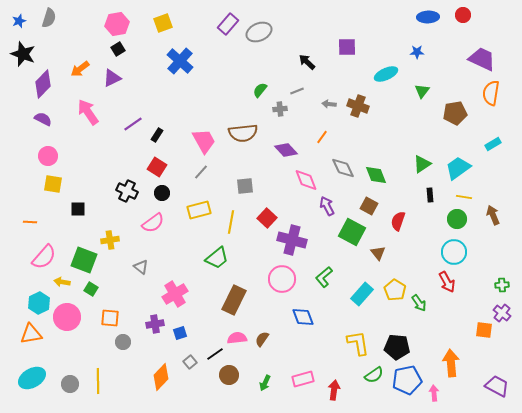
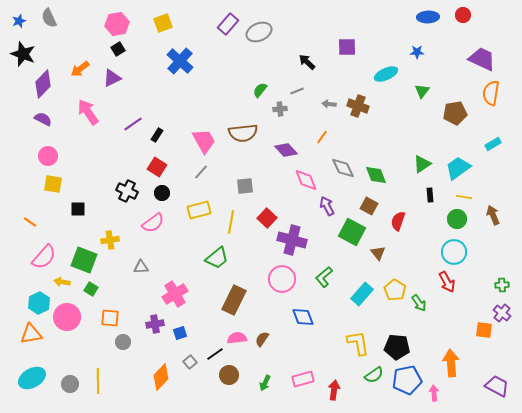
gray semicircle at (49, 18): rotated 138 degrees clockwise
orange line at (30, 222): rotated 32 degrees clockwise
gray triangle at (141, 267): rotated 42 degrees counterclockwise
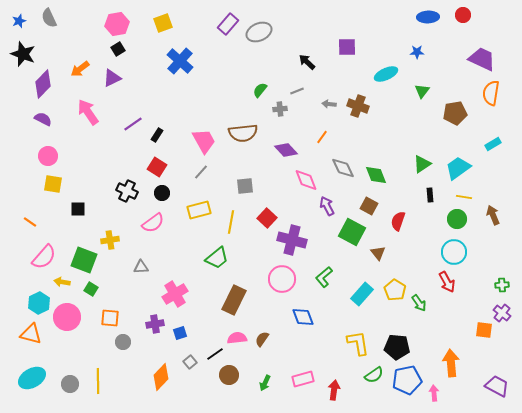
orange triangle at (31, 334): rotated 25 degrees clockwise
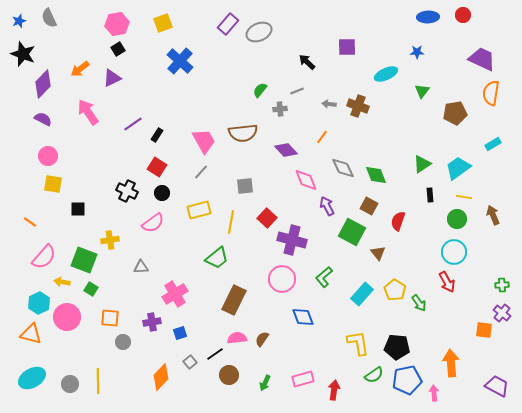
purple cross at (155, 324): moved 3 px left, 2 px up
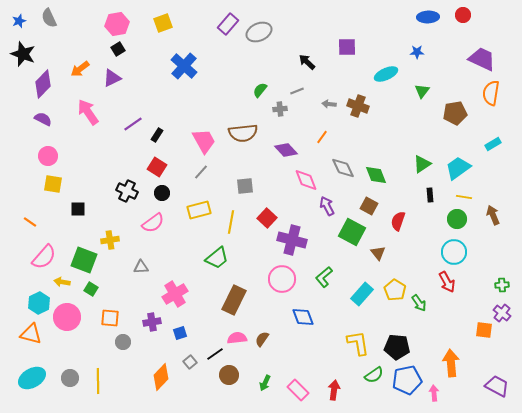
blue cross at (180, 61): moved 4 px right, 5 px down
pink rectangle at (303, 379): moved 5 px left, 11 px down; rotated 60 degrees clockwise
gray circle at (70, 384): moved 6 px up
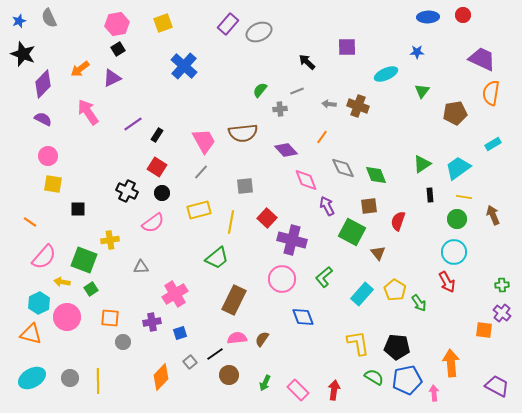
brown square at (369, 206): rotated 36 degrees counterclockwise
green square at (91, 289): rotated 24 degrees clockwise
green semicircle at (374, 375): moved 2 px down; rotated 114 degrees counterclockwise
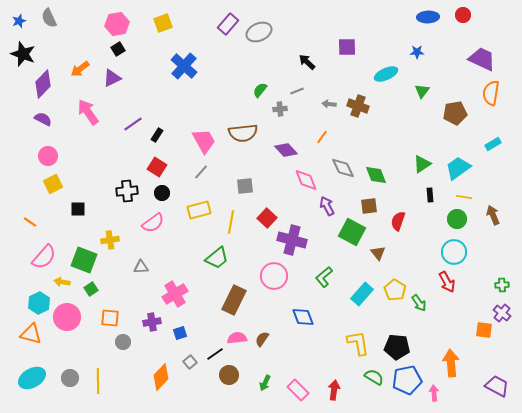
yellow square at (53, 184): rotated 36 degrees counterclockwise
black cross at (127, 191): rotated 30 degrees counterclockwise
pink circle at (282, 279): moved 8 px left, 3 px up
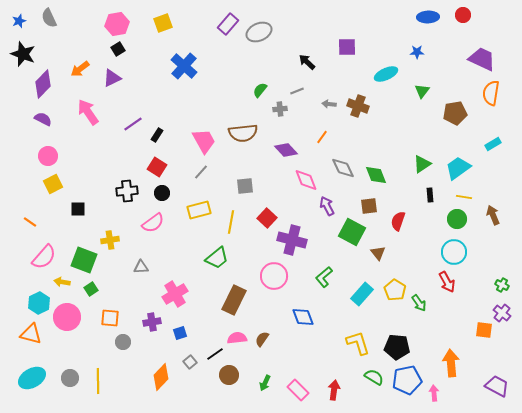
green cross at (502, 285): rotated 32 degrees clockwise
yellow L-shape at (358, 343): rotated 8 degrees counterclockwise
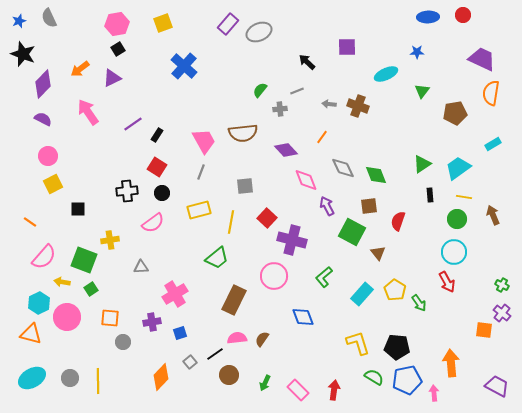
gray line at (201, 172): rotated 21 degrees counterclockwise
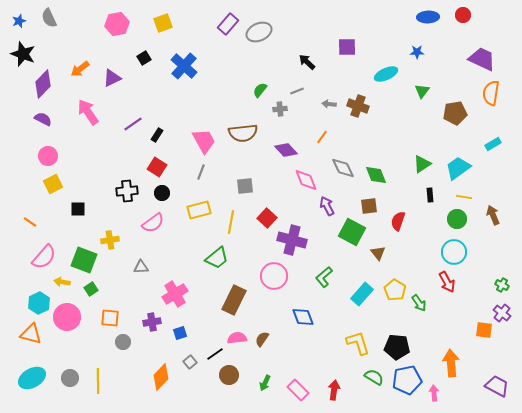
black square at (118, 49): moved 26 px right, 9 px down
